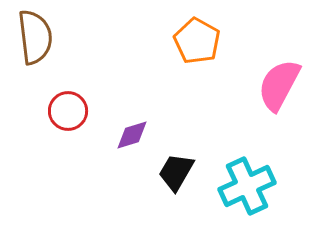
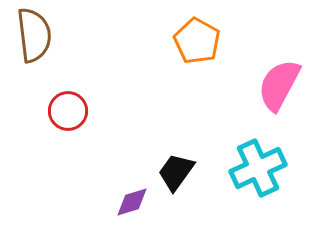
brown semicircle: moved 1 px left, 2 px up
purple diamond: moved 67 px down
black trapezoid: rotated 6 degrees clockwise
cyan cross: moved 11 px right, 18 px up
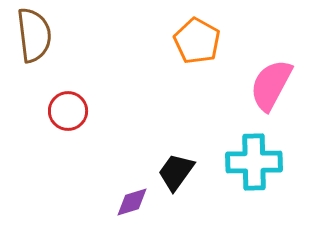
pink semicircle: moved 8 px left
cyan cross: moved 4 px left, 6 px up; rotated 24 degrees clockwise
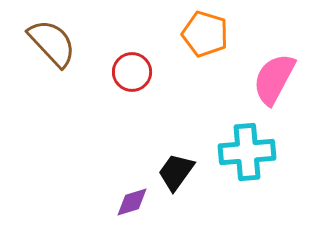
brown semicircle: moved 18 px right, 8 px down; rotated 36 degrees counterclockwise
orange pentagon: moved 8 px right, 7 px up; rotated 12 degrees counterclockwise
pink semicircle: moved 3 px right, 6 px up
red circle: moved 64 px right, 39 px up
cyan cross: moved 7 px left, 10 px up; rotated 4 degrees counterclockwise
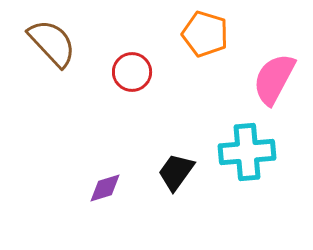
purple diamond: moved 27 px left, 14 px up
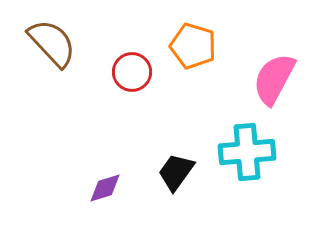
orange pentagon: moved 12 px left, 12 px down
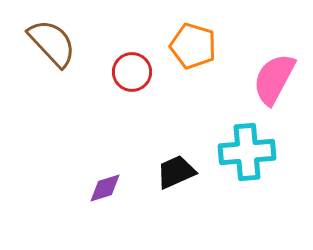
black trapezoid: rotated 30 degrees clockwise
